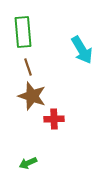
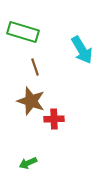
green rectangle: rotated 68 degrees counterclockwise
brown line: moved 7 px right
brown star: moved 1 px left, 5 px down
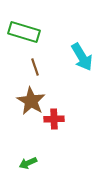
green rectangle: moved 1 px right
cyan arrow: moved 7 px down
brown star: rotated 12 degrees clockwise
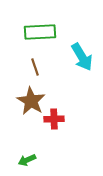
green rectangle: moved 16 px right; rotated 20 degrees counterclockwise
green arrow: moved 1 px left, 3 px up
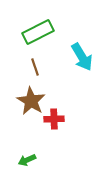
green rectangle: moved 2 px left; rotated 24 degrees counterclockwise
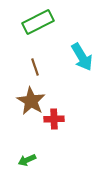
green rectangle: moved 10 px up
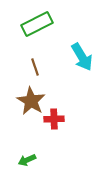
green rectangle: moved 1 px left, 2 px down
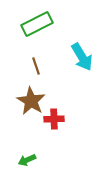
brown line: moved 1 px right, 1 px up
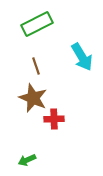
brown star: moved 2 px right, 3 px up; rotated 8 degrees counterclockwise
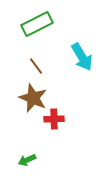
brown line: rotated 18 degrees counterclockwise
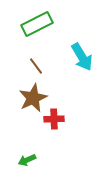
brown star: rotated 24 degrees clockwise
